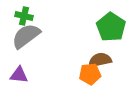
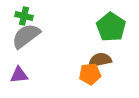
purple triangle: rotated 12 degrees counterclockwise
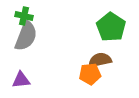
gray semicircle: rotated 148 degrees clockwise
purple triangle: moved 2 px right, 5 px down
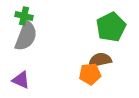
green pentagon: rotated 12 degrees clockwise
purple triangle: rotated 30 degrees clockwise
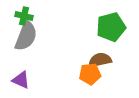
green pentagon: rotated 12 degrees clockwise
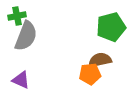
green cross: moved 7 px left; rotated 24 degrees counterclockwise
